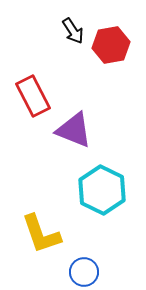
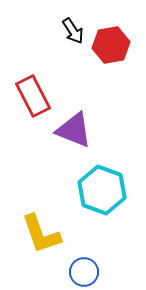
cyan hexagon: rotated 6 degrees counterclockwise
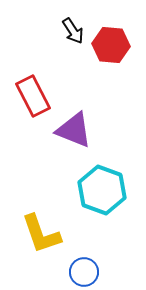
red hexagon: rotated 15 degrees clockwise
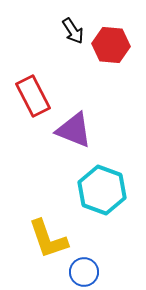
yellow L-shape: moved 7 px right, 5 px down
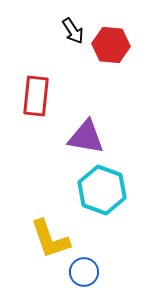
red rectangle: moved 3 px right; rotated 33 degrees clockwise
purple triangle: moved 12 px right, 7 px down; rotated 12 degrees counterclockwise
yellow L-shape: moved 2 px right
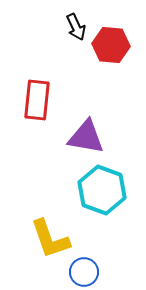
black arrow: moved 3 px right, 4 px up; rotated 8 degrees clockwise
red rectangle: moved 1 px right, 4 px down
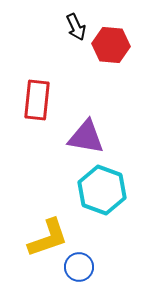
yellow L-shape: moved 2 px left, 1 px up; rotated 90 degrees counterclockwise
blue circle: moved 5 px left, 5 px up
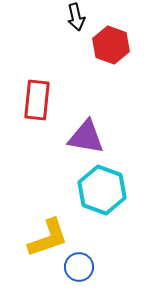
black arrow: moved 10 px up; rotated 12 degrees clockwise
red hexagon: rotated 15 degrees clockwise
